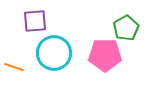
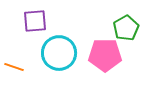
cyan circle: moved 5 px right
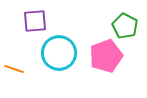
green pentagon: moved 1 px left, 2 px up; rotated 15 degrees counterclockwise
pink pentagon: moved 1 px right, 1 px down; rotated 20 degrees counterclockwise
orange line: moved 2 px down
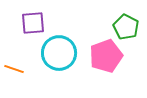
purple square: moved 2 px left, 2 px down
green pentagon: moved 1 px right, 1 px down
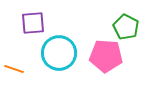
pink pentagon: rotated 24 degrees clockwise
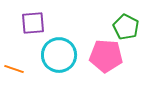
cyan circle: moved 2 px down
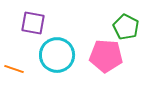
purple square: rotated 15 degrees clockwise
cyan circle: moved 2 px left
